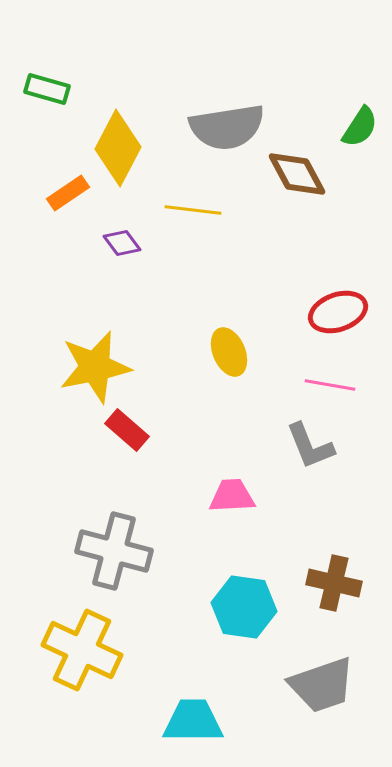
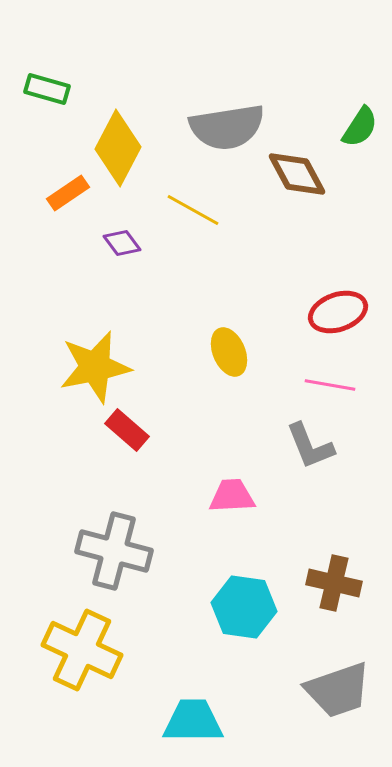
yellow line: rotated 22 degrees clockwise
gray trapezoid: moved 16 px right, 5 px down
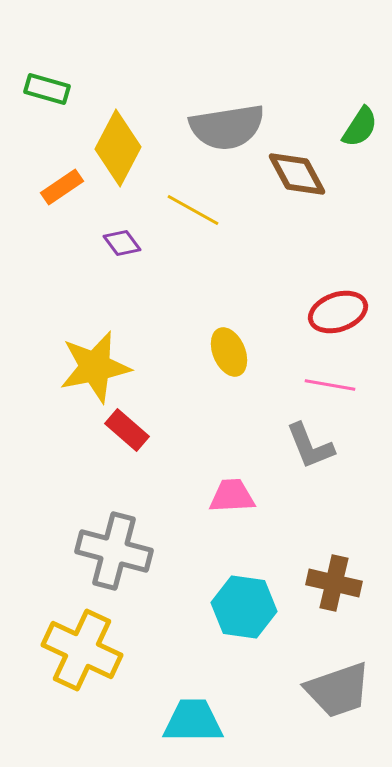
orange rectangle: moved 6 px left, 6 px up
